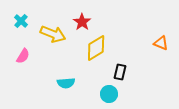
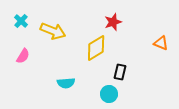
red star: moved 31 px right; rotated 18 degrees clockwise
yellow arrow: moved 3 px up
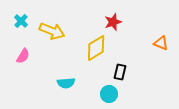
yellow arrow: moved 1 px left
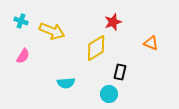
cyan cross: rotated 24 degrees counterclockwise
orange triangle: moved 10 px left
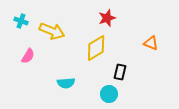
red star: moved 6 px left, 4 px up
pink semicircle: moved 5 px right
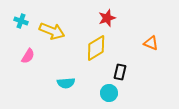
cyan circle: moved 1 px up
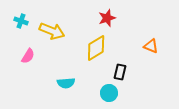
orange triangle: moved 3 px down
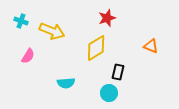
black rectangle: moved 2 px left
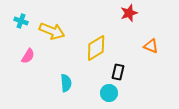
red star: moved 22 px right, 5 px up
cyan semicircle: rotated 90 degrees counterclockwise
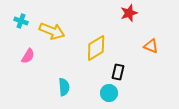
cyan semicircle: moved 2 px left, 4 px down
